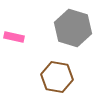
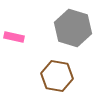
brown hexagon: moved 1 px up
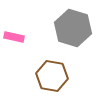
brown hexagon: moved 5 px left
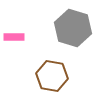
pink rectangle: rotated 12 degrees counterclockwise
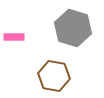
brown hexagon: moved 2 px right
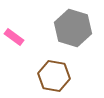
pink rectangle: rotated 36 degrees clockwise
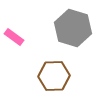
brown hexagon: rotated 12 degrees counterclockwise
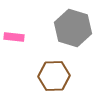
pink rectangle: rotated 30 degrees counterclockwise
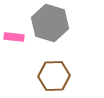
gray hexagon: moved 23 px left, 5 px up
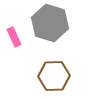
pink rectangle: rotated 60 degrees clockwise
